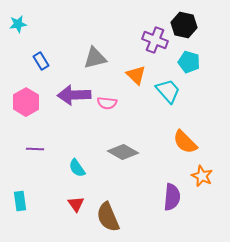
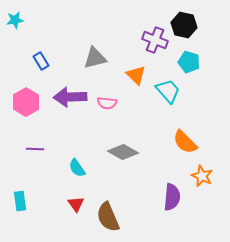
cyan star: moved 3 px left, 4 px up
purple arrow: moved 4 px left, 2 px down
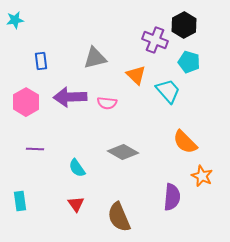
black hexagon: rotated 20 degrees clockwise
blue rectangle: rotated 24 degrees clockwise
brown semicircle: moved 11 px right
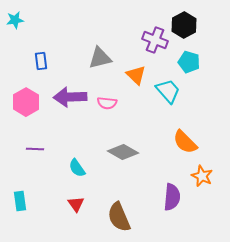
gray triangle: moved 5 px right
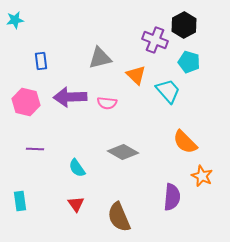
pink hexagon: rotated 16 degrees counterclockwise
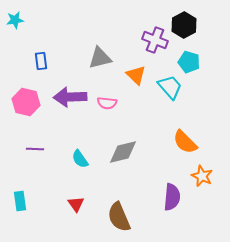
cyan trapezoid: moved 2 px right, 4 px up
gray diamond: rotated 44 degrees counterclockwise
cyan semicircle: moved 3 px right, 9 px up
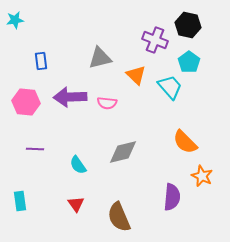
black hexagon: moved 4 px right; rotated 20 degrees counterclockwise
cyan pentagon: rotated 20 degrees clockwise
pink hexagon: rotated 8 degrees counterclockwise
cyan semicircle: moved 2 px left, 6 px down
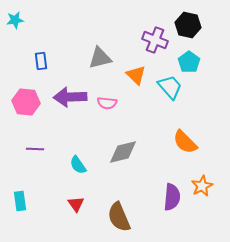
orange star: moved 10 px down; rotated 20 degrees clockwise
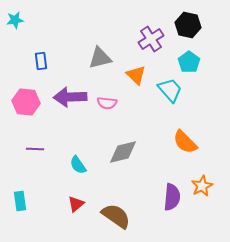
purple cross: moved 4 px left, 1 px up; rotated 35 degrees clockwise
cyan trapezoid: moved 3 px down
red triangle: rotated 24 degrees clockwise
brown semicircle: moved 3 px left, 1 px up; rotated 148 degrees clockwise
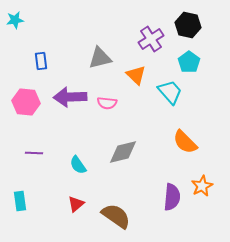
cyan trapezoid: moved 2 px down
purple line: moved 1 px left, 4 px down
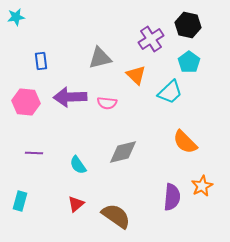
cyan star: moved 1 px right, 3 px up
cyan trapezoid: rotated 88 degrees clockwise
cyan rectangle: rotated 24 degrees clockwise
